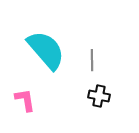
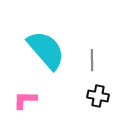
black cross: moved 1 px left
pink L-shape: rotated 80 degrees counterclockwise
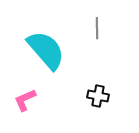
gray line: moved 5 px right, 32 px up
pink L-shape: rotated 25 degrees counterclockwise
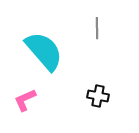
cyan semicircle: moved 2 px left, 1 px down
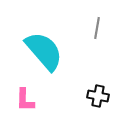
gray line: rotated 10 degrees clockwise
pink L-shape: rotated 65 degrees counterclockwise
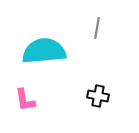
cyan semicircle: rotated 54 degrees counterclockwise
pink L-shape: rotated 10 degrees counterclockwise
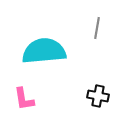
pink L-shape: moved 1 px left, 1 px up
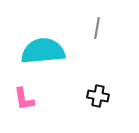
cyan semicircle: moved 1 px left
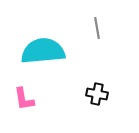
gray line: rotated 20 degrees counterclockwise
black cross: moved 1 px left, 2 px up
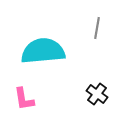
gray line: rotated 20 degrees clockwise
black cross: rotated 25 degrees clockwise
